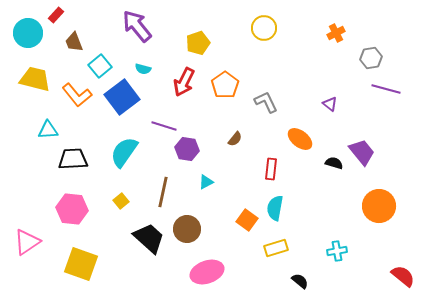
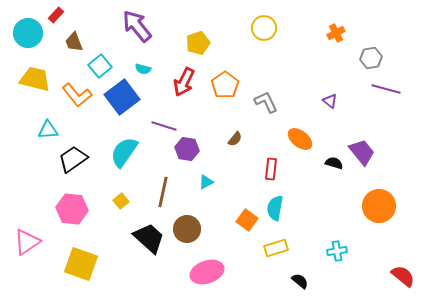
purple triangle at (330, 104): moved 3 px up
black trapezoid at (73, 159): rotated 32 degrees counterclockwise
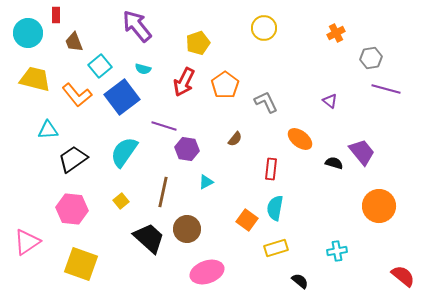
red rectangle at (56, 15): rotated 42 degrees counterclockwise
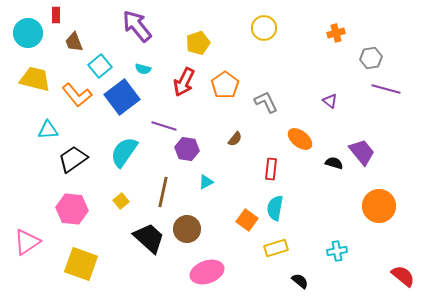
orange cross at (336, 33): rotated 12 degrees clockwise
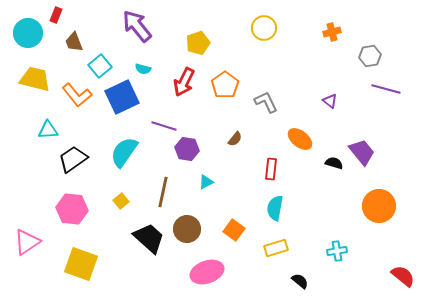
red rectangle at (56, 15): rotated 21 degrees clockwise
orange cross at (336, 33): moved 4 px left, 1 px up
gray hexagon at (371, 58): moved 1 px left, 2 px up
blue square at (122, 97): rotated 12 degrees clockwise
orange square at (247, 220): moved 13 px left, 10 px down
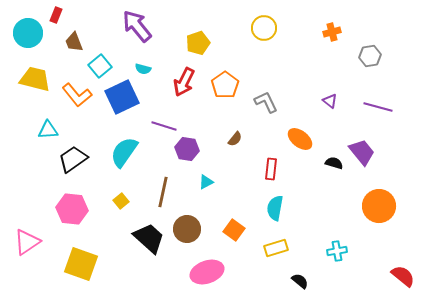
purple line at (386, 89): moved 8 px left, 18 px down
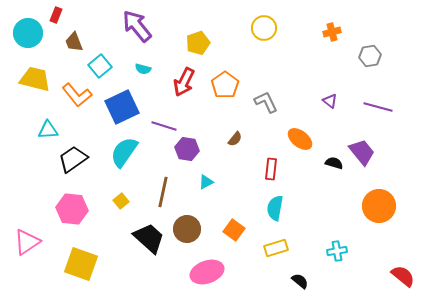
blue square at (122, 97): moved 10 px down
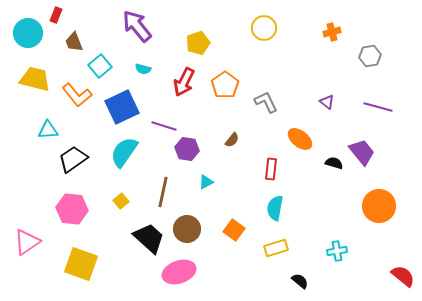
purple triangle at (330, 101): moved 3 px left, 1 px down
brown semicircle at (235, 139): moved 3 px left, 1 px down
pink ellipse at (207, 272): moved 28 px left
